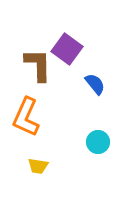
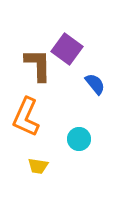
cyan circle: moved 19 px left, 3 px up
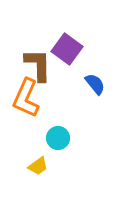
orange L-shape: moved 19 px up
cyan circle: moved 21 px left, 1 px up
yellow trapezoid: rotated 45 degrees counterclockwise
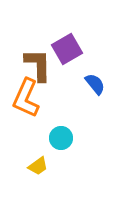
purple square: rotated 24 degrees clockwise
cyan circle: moved 3 px right
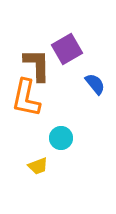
brown L-shape: moved 1 px left
orange L-shape: rotated 12 degrees counterclockwise
yellow trapezoid: rotated 15 degrees clockwise
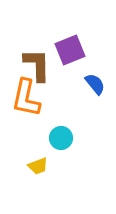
purple square: moved 3 px right, 1 px down; rotated 8 degrees clockwise
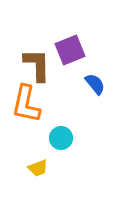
orange L-shape: moved 6 px down
yellow trapezoid: moved 2 px down
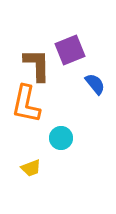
yellow trapezoid: moved 7 px left
